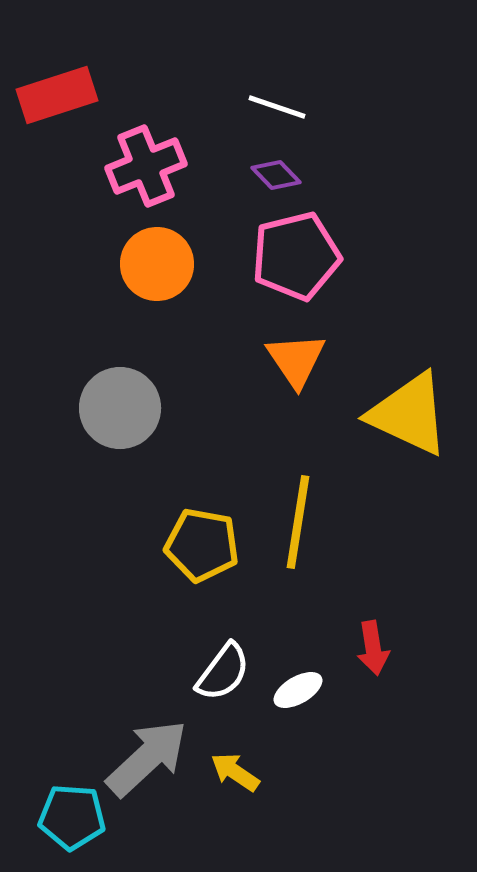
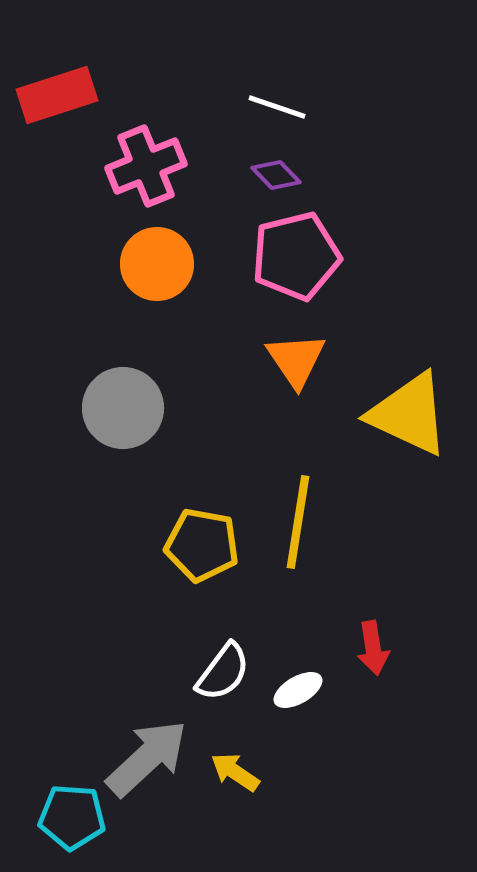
gray circle: moved 3 px right
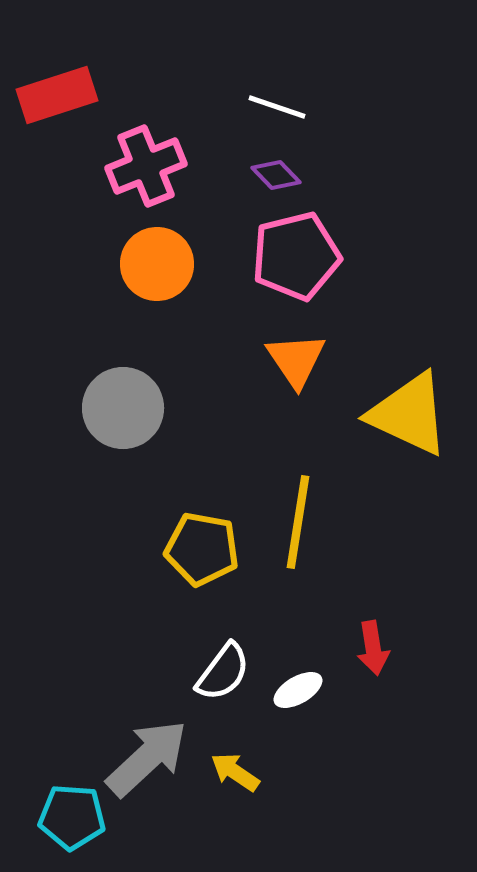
yellow pentagon: moved 4 px down
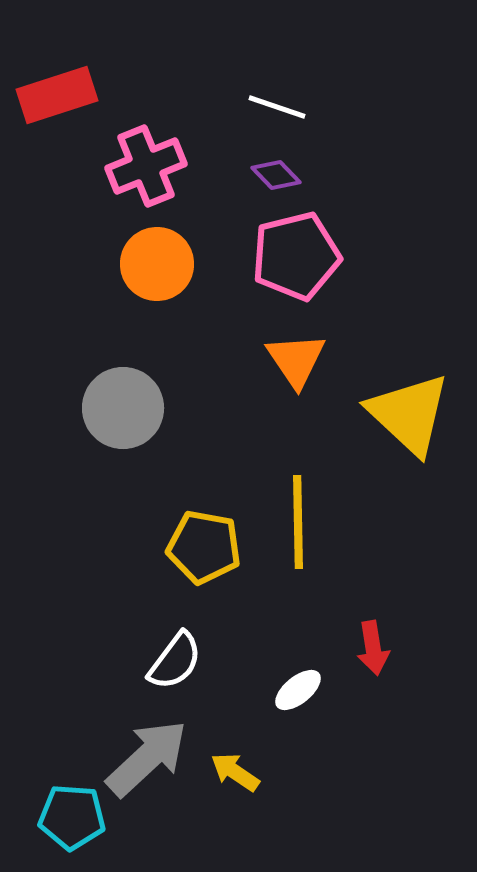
yellow triangle: rotated 18 degrees clockwise
yellow line: rotated 10 degrees counterclockwise
yellow pentagon: moved 2 px right, 2 px up
white semicircle: moved 48 px left, 11 px up
white ellipse: rotated 9 degrees counterclockwise
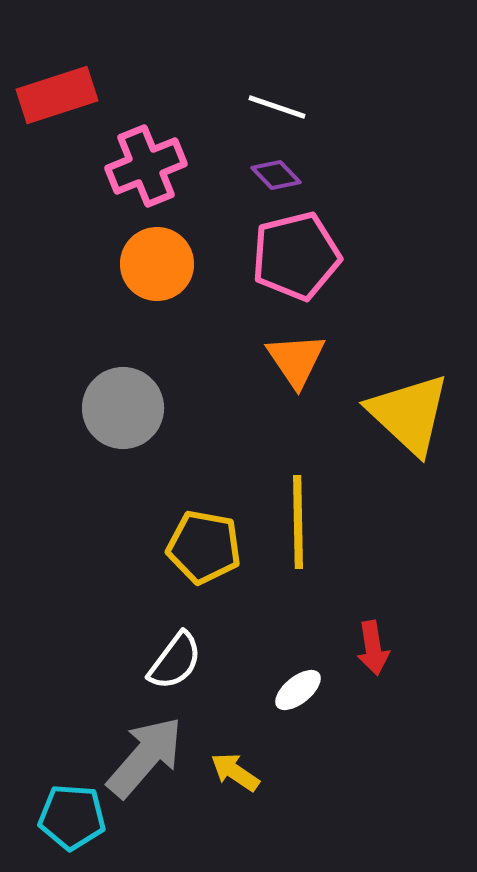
gray arrow: moved 2 px left, 1 px up; rotated 6 degrees counterclockwise
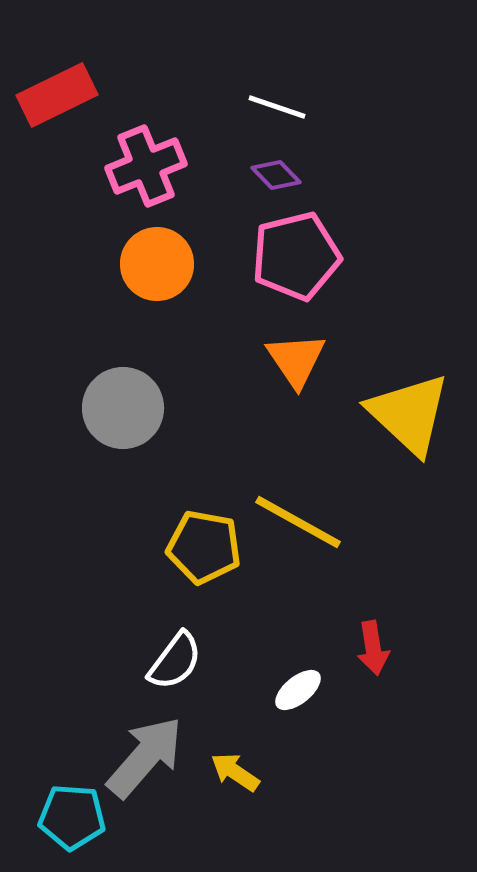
red rectangle: rotated 8 degrees counterclockwise
yellow line: rotated 60 degrees counterclockwise
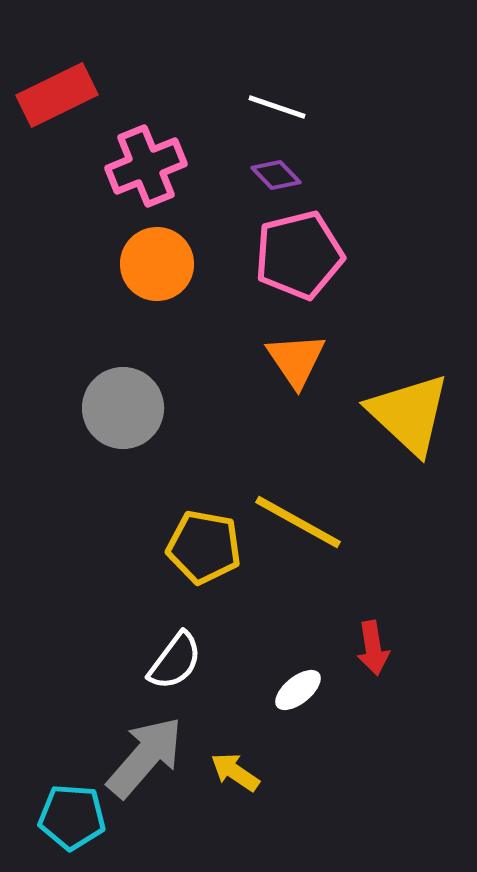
pink pentagon: moved 3 px right, 1 px up
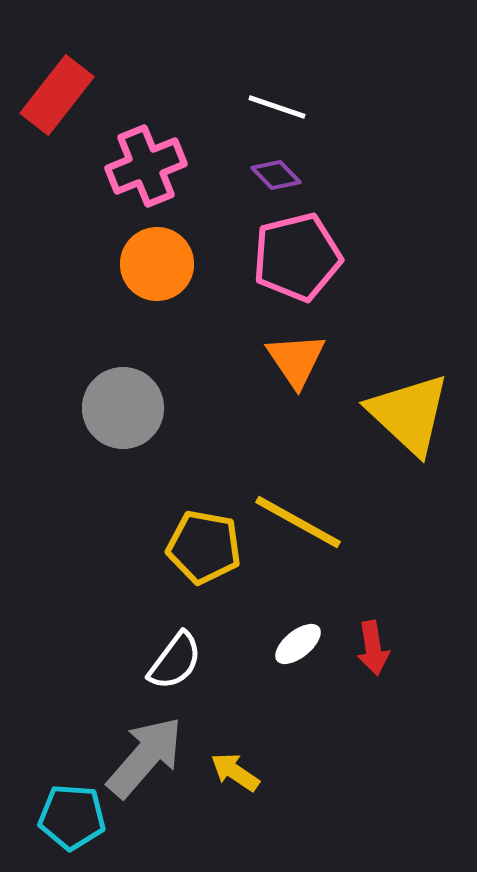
red rectangle: rotated 26 degrees counterclockwise
pink pentagon: moved 2 px left, 2 px down
white ellipse: moved 46 px up
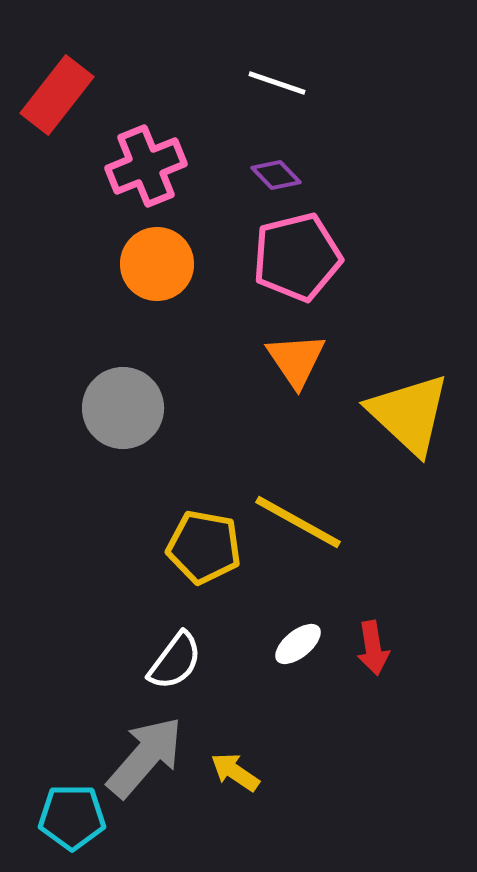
white line: moved 24 px up
cyan pentagon: rotated 4 degrees counterclockwise
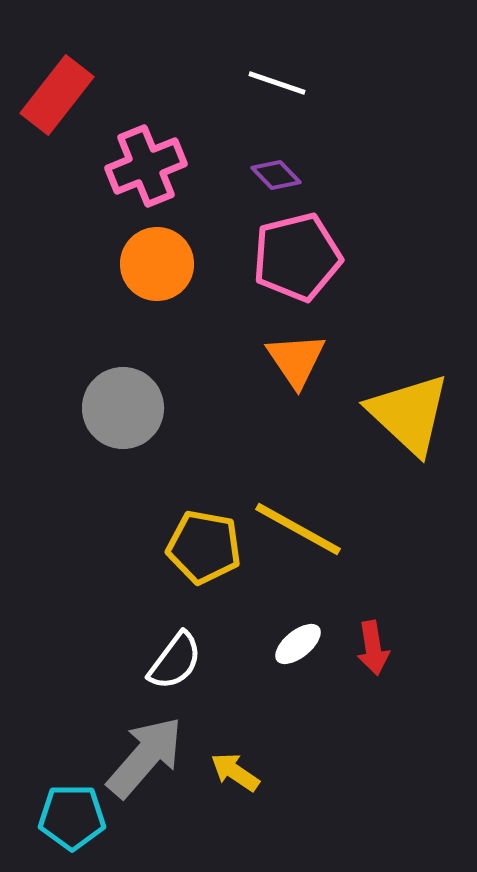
yellow line: moved 7 px down
